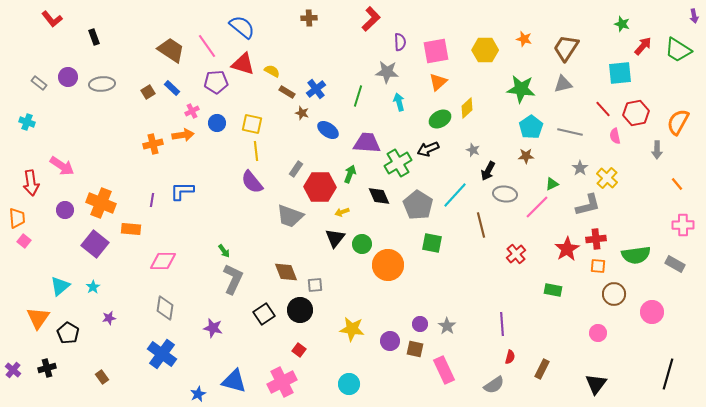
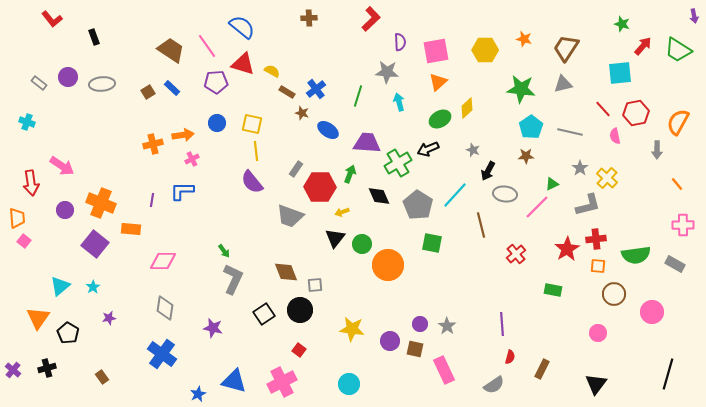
pink cross at (192, 111): moved 48 px down
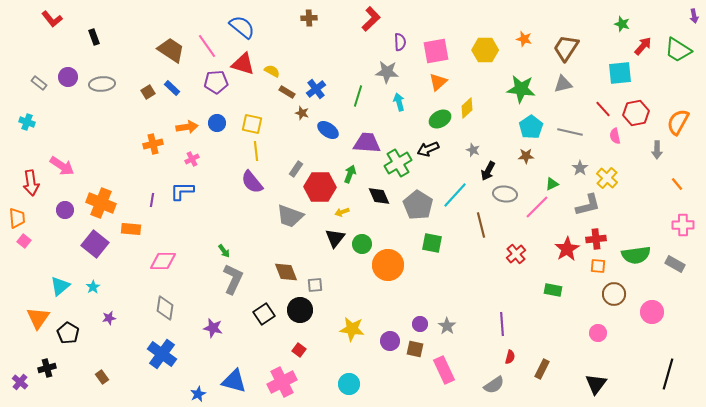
orange arrow at (183, 135): moved 4 px right, 8 px up
purple cross at (13, 370): moved 7 px right, 12 px down
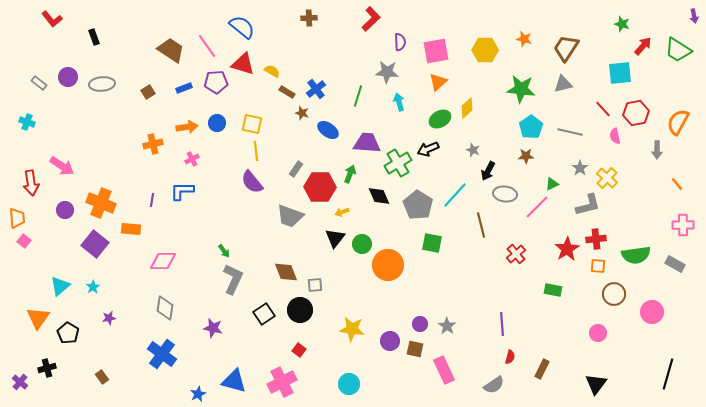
blue rectangle at (172, 88): moved 12 px right; rotated 63 degrees counterclockwise
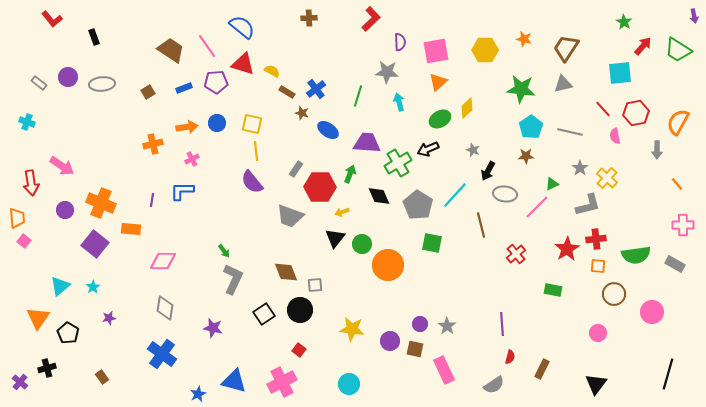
green star at (622, 24): moved 2 px right, 2 px up; rotated 14 degrees clockwise
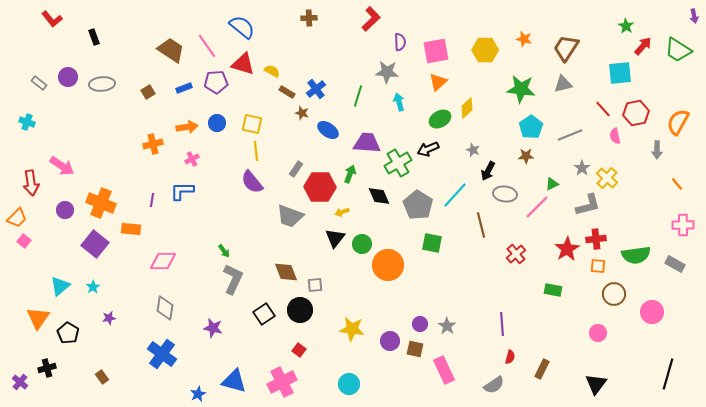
green star at (624, 22): moved 2 px right, 4 px down
gray line at (570, 132): moved 3 px down; rotated 35 degrees counterclockwise
gray star at (580, 168): moved 2 px right
orange trapezoid at (17, 218): rotated 50 degrees clockwise
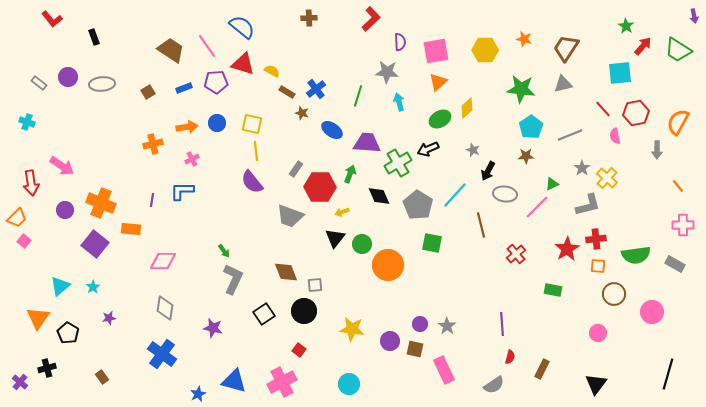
blue ellipse at (328, 130): moved 4 px right
orange line at (677, 184): moved 1 px right, 2 px down
black circle at (300, 310): moved 4 px right, 1 px down
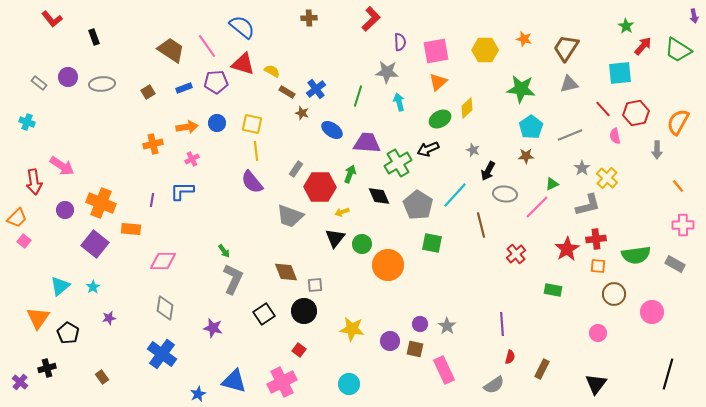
gray triangle at (563, 84): moved 6 px right
red arrow at (31, 183): moved 3 px right, 1 px up
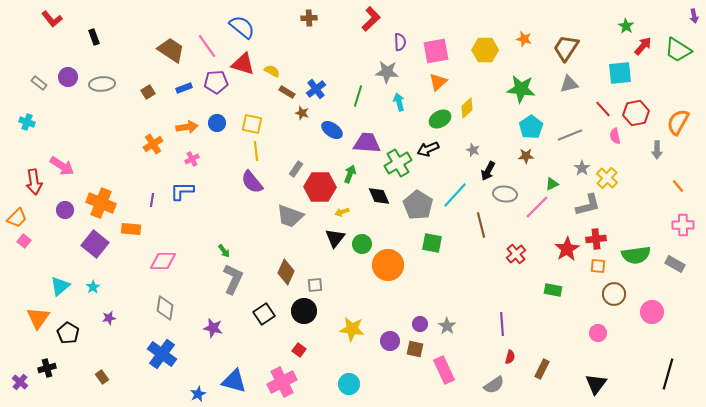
orange cross at (153, 144): rotated 18 degrees counterclockwise
brown diamond at (286, 272): rotated 45 degrees clockwise
